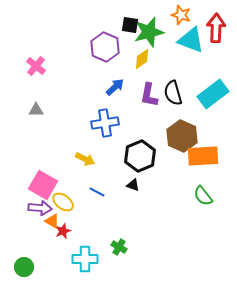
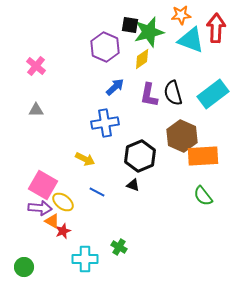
orange star: rotated 24 degrees counterclockwise
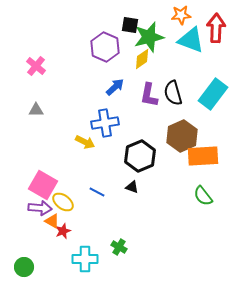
green star: moved 5 px down
cyan rectangle: rotated 16 degrees counterclockwise
brown hexagon: rotated 12 degrees clockwise
yellow arrow: moved 17 px up
black triangle: moved 1 px left, 2 px down
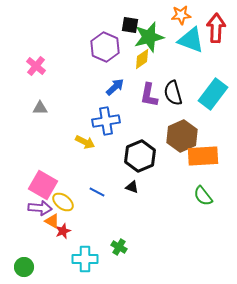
gray triangle: moved 4 px right, 2 px up
blue cross: moved 1 px right, 2 px up
